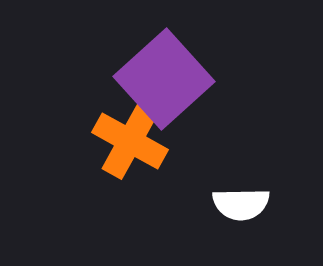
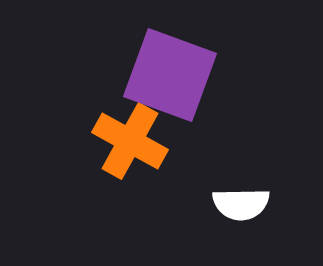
purple square: moved 6 px right, 4 px up; rotated 28 degrees counterclockwise
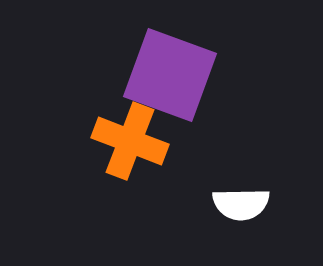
orange cross: rotated 8 degrees counterclockwise
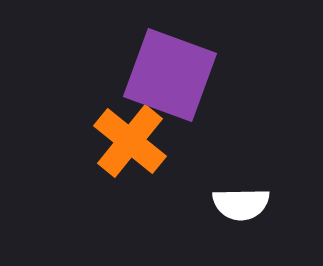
orange cross: rotated 18 degrees clockwise
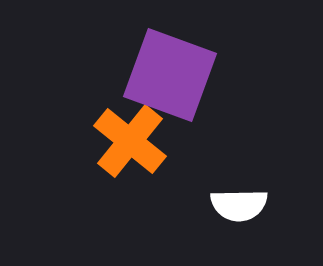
white semicircle: moved 2 px left, 1 px down
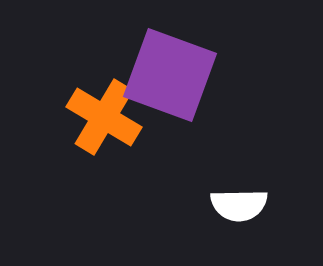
orange cross: moved 26 px left, 24 px up; rotated 8 degrees counterclockwise
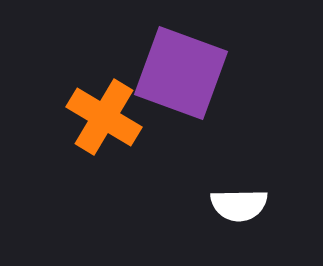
purple square: moved 11 px right, 2 px up
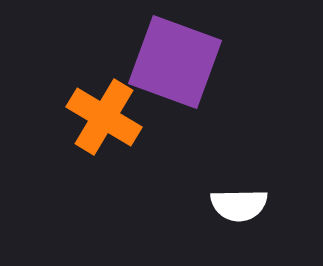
purple square: moved 6 px left, 11 px up
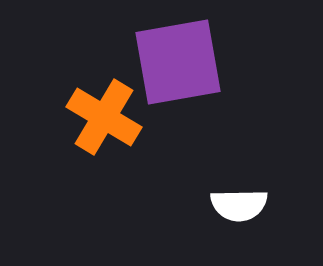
purple square: moved 3 px right; rotated 30 degrees counterclockwise
